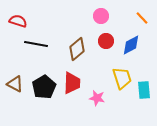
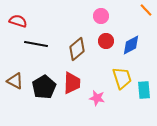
orange line: moved 4 px right, 8 px up
brown triangle: moved 3 px up
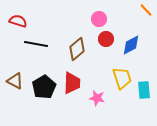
pink circle: moved 2 px left, 3 px down
red circle: moved 2 px up
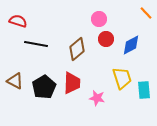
orange line: moved 3 px down
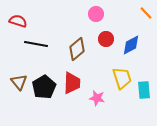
pink circle: moved 3 px left, 5 px up
brown triangle: moved 4 px right, 1 px down; rotated 24 degrees clockwise
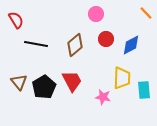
red semicircle: moved 2 px left, 1 px up; rotated 42 degrees clockwise
brown diamond: moved 2 px left, 4 px up
yellow trapezoid: rotated 20 degrees clockwise
red trapezoid: moved 2 px up; rotated 30 degrees counterclockwise
pink star: moved 6 px right, 1 px up
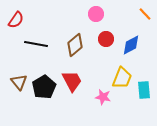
orange line: moved 1 px left, 1 px down
red semicircle: rotated 66 degrees clockwise
yellow trapezoid: rotated 20 degrees clockwise
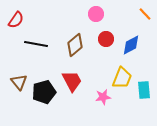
black pentagon: moved 5 px down; rotated 15 degrees clockwise
pink star: rotated 21 degrees counterclockwise
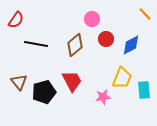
pink circle: moved 4 px left, 5 px down
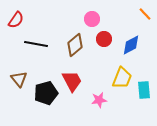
red circle: moved 2 px left
brown triangle: moved 3 px up
black pentagon: moved 2 px right, 1 px down
pink star: moved 4 px left, 3 px down
